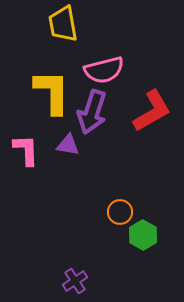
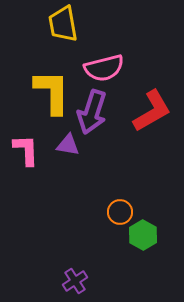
pink semicircle: moved 2 px up
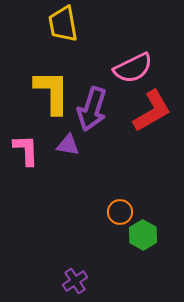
pink semicircle: moved 29 px right; rotated 12 degrees counterclockwise
purple arrow: moved 3 px up
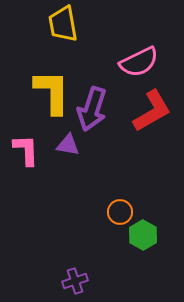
pink semicircle: moved 6 px right, 6 px up
purple cross: rotated 15 degrees clockwise
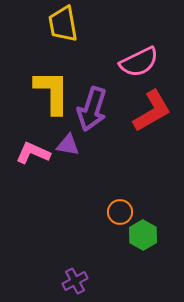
pink L-shape: moved 7 px right, 3 px down; rotated 64 degrees counterclockwise
purple cross: rotated 10 degrees counterclockwise
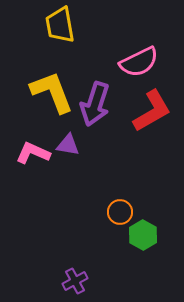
yellow trapezoid: moved 3 px left, 1 px down
yellow L-shape: rotated 21 degrees counterclockwise
purple arrow: moved 3 px right, 5 px up
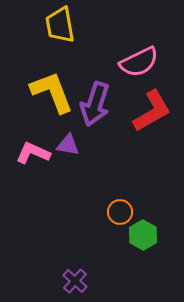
purple cross: rotated 20 degrees counterclockwise
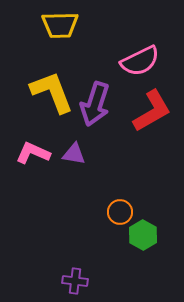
yellow trapezoid: rotated 81 degrees counterclockwise
pink semicircle: moved 1 px right, 1 px up
purple triangle: moved 6 px right, 9 px down
purple cross: rotated 35 degrees counterclockwise
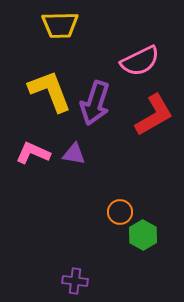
yellow L-shape: moved 2 px left, 1 px up
purple arrow: moved 1 px up
red L-shape: moved 2 px right, 4 px down
